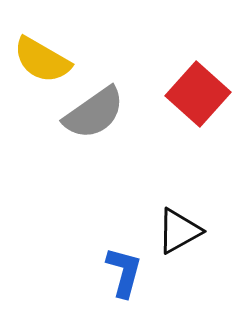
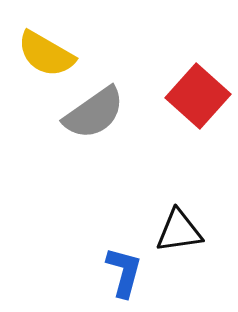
yellow semicircle: moved 4 px right, 6 px up
red square: moved 2 px down
black triangle: rotated 21 degrees clockwise
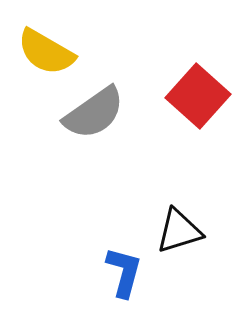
yellow semicircle: moved 2 px up
black triangle: rotated 9 degrees counterclockwise
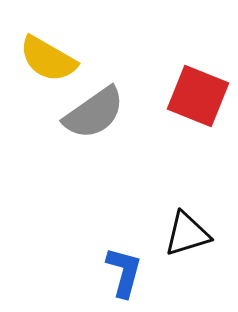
yellow semicircle: moved 2 px right, 7 px down
red square: rotated 20 degrees counterclockwise
black triangle: moved 8 px right, 3 px down
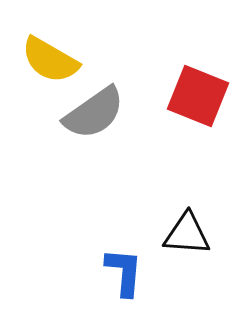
yellow semicircle: moved 2 px right, 1 px down
black triangle: rotated 21 degrees clockwise
blue L-shape: rotated 10 degrees counterclockwise
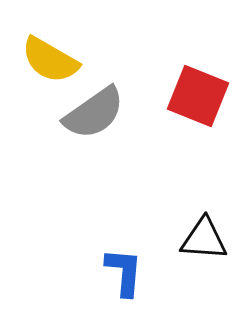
black triangle: moved 17 px right, 5 px down
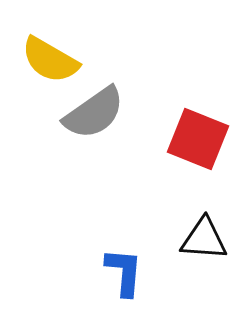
red square: moved 43 px down
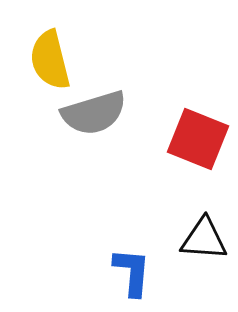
yellow semicircle: rotated 46 degrees clockwise
gray semicircle: rotated 18 degrees clockwise
blue L-shape: moved 8 px right
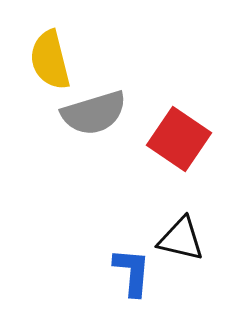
red square: moved 19 px left; rotated 12 degrees clockwise
black triangle: moved 23 px left; rotated 9 degrees clockwise
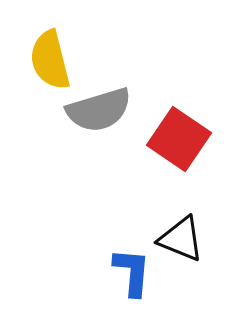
gray semicircle: moved 5 px right, 3 px up
black triangle: rotated 9 degrees clockwise
